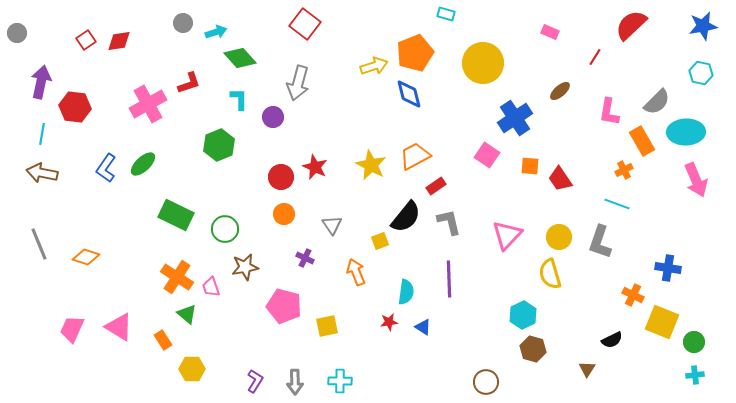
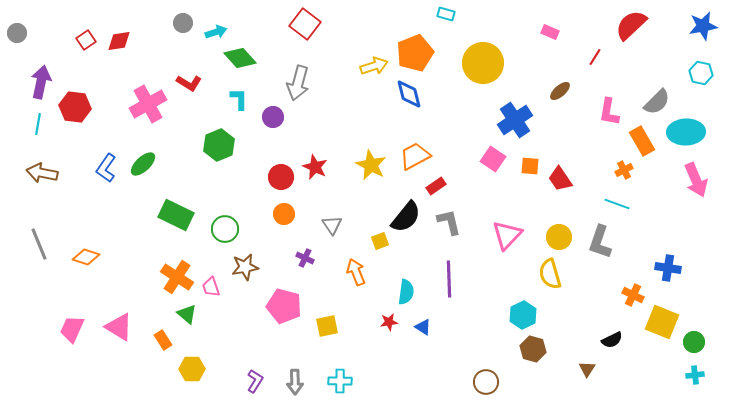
red L-shape at (189, 83): rotated 50 degrees clockwise
blue cross at (515, 118): moved 2 px down
cyan line at (42, 134): moved 4 px left, 10 px up
pink square at (487, 155): moved 6 px right, 4 px down
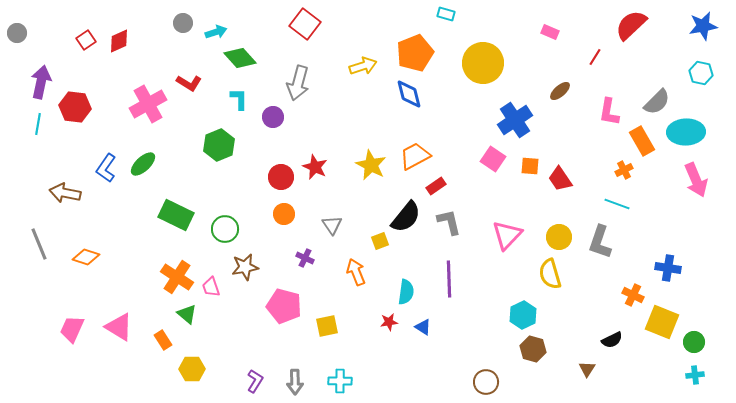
red diamond at (119, 41): rotated 15 degrees counterclockwise
yellow arrow at (374, 66): moved 11 px left
brown arrow at (42, 173): moved 23 px right, 20 px down
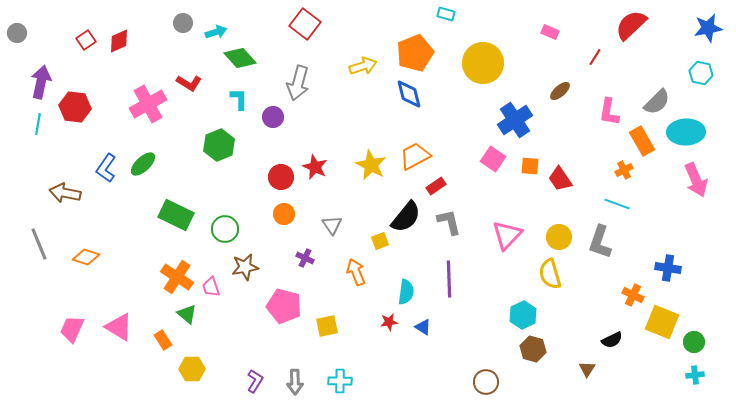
blue star at (703, 26): moved 5 px right, 2 px down
